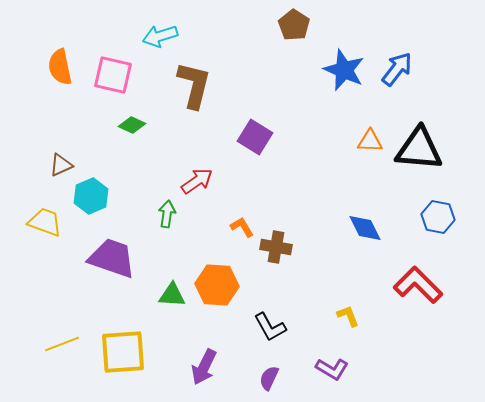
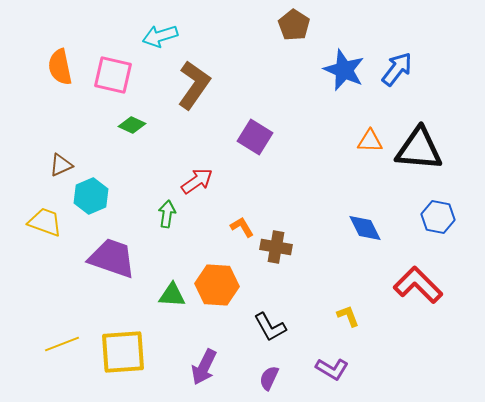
brown L-shape: rotated 21 degrees clockwise
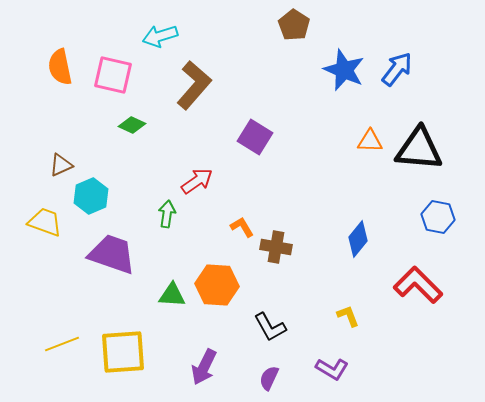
brown L-shape: rotated 6 degrees clockwise
blue diamond: moved 7 px left, 11 px down; rotated 66 degrees clockwise
purple trapezoid: moved 4 px up
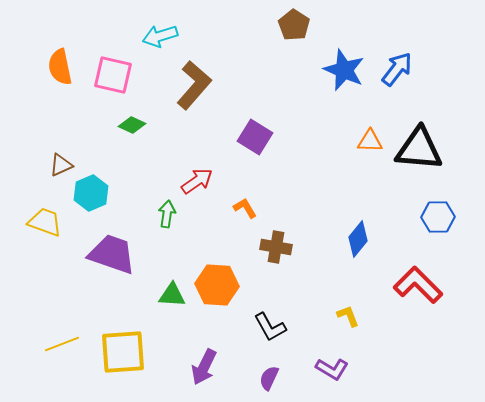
cyan hexagon: moved 3 px up
blue hexagon: rotated 12 degrees counterclockwise
orange L-shape: moved 3 px right, 19 px up
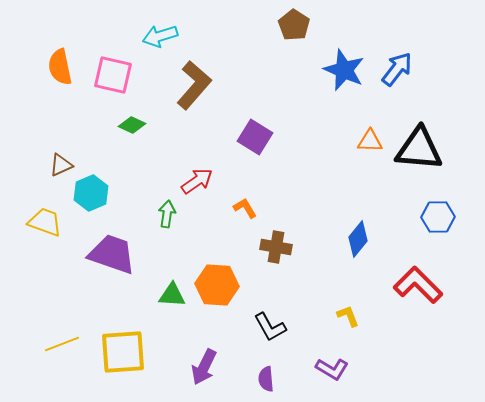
purple semicircle: moved 3 px left, 1 px down; rotated 30 degrees counterclockwise
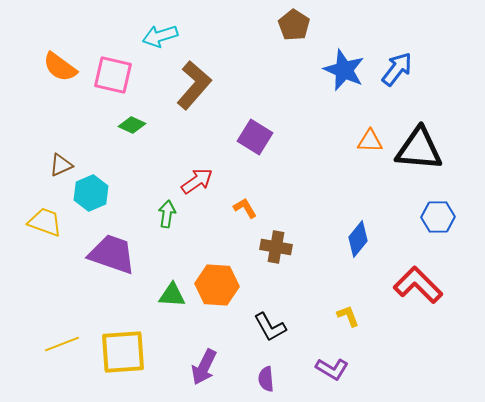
orange semicircle: rotated 42 degrees counterclockwise
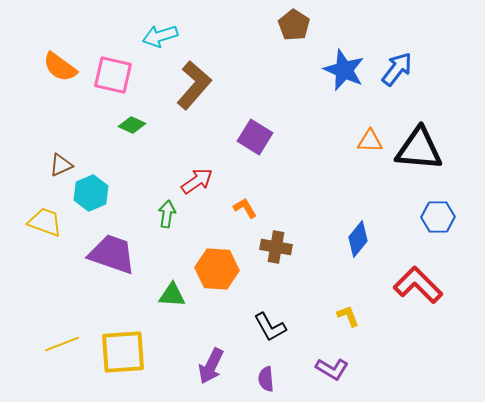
orange hexagon: moved 16 px up
purple arrow: moved 7 px right, 1 px up
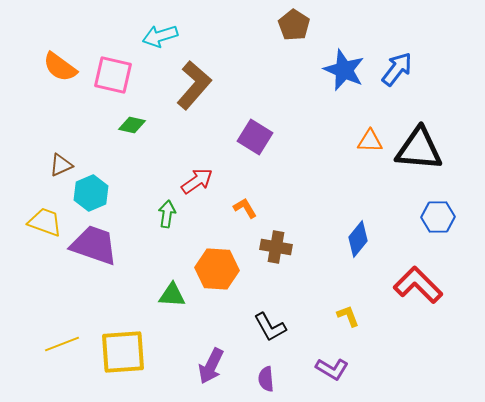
green diamond: rotated 12 degrees counterclockwise
purple trapezoid: moved 18 px left, 9 px up
